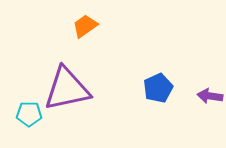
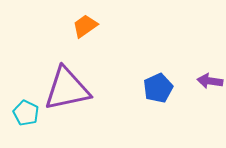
purple arrow: moved 15 px up
cyan pentagon: moved 3 px left, 1 px up; rotated 25 degrees clockwise
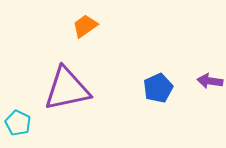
cyan pentagon: moved 8 px left, 10 px down
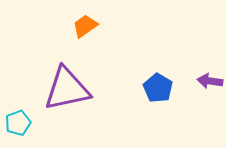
blue pentagon: rotated 16 degrees counterclockwise
cyan pentagon: rotated 25 degrees clockwise
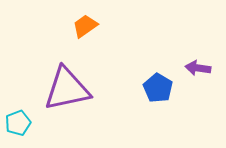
purple arrow: moved 12 px left, 13 px up
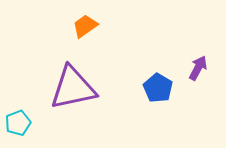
purple arrow: rotated 110 degrees clockwise
purple triangle: moved 6 px right, 1 px up
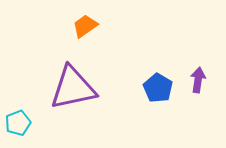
purple arrow: moved 12 px down; rotated 20 degrees counterclockwise
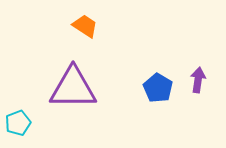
orange trapezoid: rotated 68 degrees clockwise
purple triangle: rotated 12 degrees clockwise
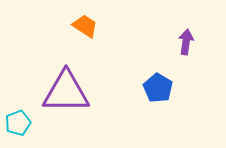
purple arrow: moved 12 px left, 38 px up
purple triangle: moved 7 px left, 4 px down
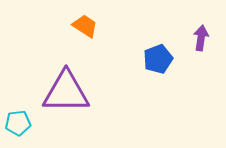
purple arrow: moved 15 px right, 4 px up
blue pentagon: moved 29 px up; rotated 20 degrees clockwise
cyan pentagon: rotated 15 degrees clockwise
